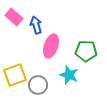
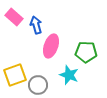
green pentagon: moved 1 px down
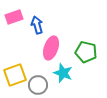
pink rectangle: rotated 60 degrees counterclockwise
blue arrow: moved 1 px right
pink ellipse: moved 2 px down
green pentagon: rotated 10 degrees clockwise
cyan star: moved 6 px left, 2 px up
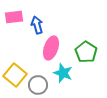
pink rectangle: rotated 12 degrees clockwise
green pentagon: rotated 20 degrees clockwise
yellow square: rotated 30 degrees counterclockwise
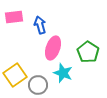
blue arrow: moved 3 px right
pink ellipse: moved 2 px right
green pentagon: moved 2 px right
yellow square: rotated 15 degrees clockwise
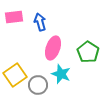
blue arrow: moved 3 px up
cyan star: moved 2 px left, 1 px down
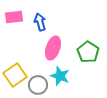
cyan star: moved 1 px left, 2 px down
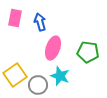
pink rectangle: moved 1 px right, 1 px down; rotated 72 degrees counterclockwise
green pentagon: rotated 25 degrees counterclockwise
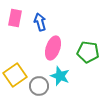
gray circle: moved 1 px right, 1 px down
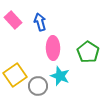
pink rectangle: moved 2 px left, 2 px down; rotated 54 degrees counterclockwise
pink ellipse: rotated 20 degrees counterclockwise
green pentagon: rotated 25 degrees clockwise
gray circle: moved 1 px left
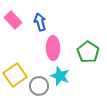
gray circle: moved 1 px right
